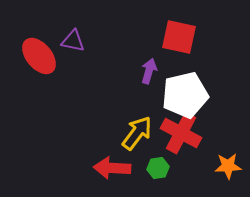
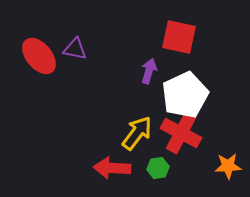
purple triangle: moved 2 px right, 8 px down
white pentagon: rotated 12 degrees counterclockwise
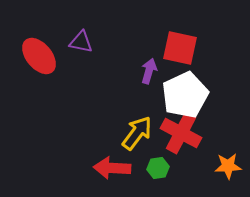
red square: moved 1 px right, 11 px down
purple triangle: moved 6 px right, 7 px up
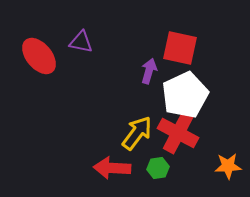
red cross: moved 3 px left
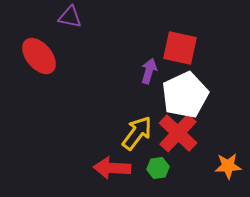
purple triangle: moved 11 px left, 25 px up
red cross: rotated 15 degrees clockwise
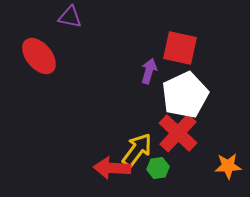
yellow arrow: moved 17 px down
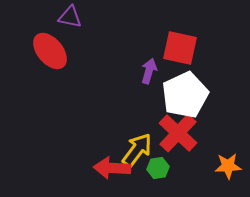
red ellipse: moved 11 px right, 5 px up
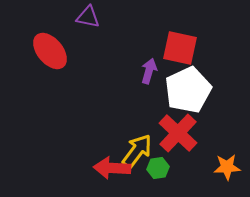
purple triangle: moved 18 px right
white pentagon: moved 3 px right, 5 px up
yellow arrow: moved 1 px down
orange star: moved 1 px left, 1 px down
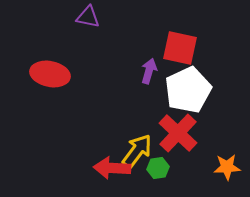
red ellipse: moved 23 px down; rotated 39 degrees counterclockwise
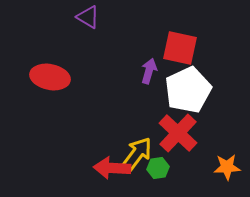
purple triangle: rotated 20 degrees clockwise
red ellipse: moved 3 px down
yellow arrow: moved 3 px down
